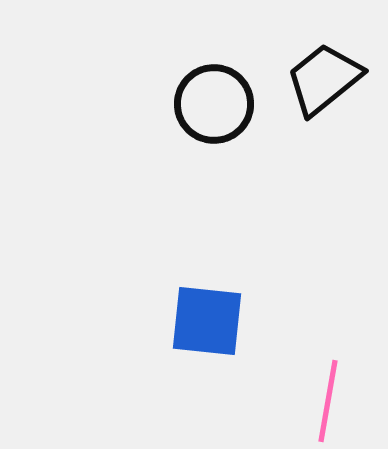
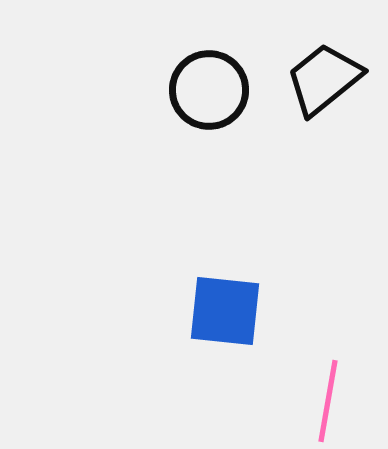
black circle: moved 5 px left, 14 px up
blue square: moved 18 px right, 10 px up
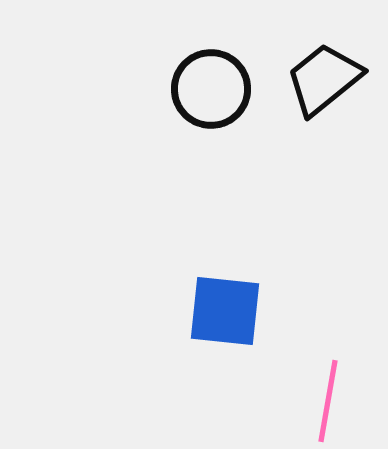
black circle: moved 2 px right, 1 px up
